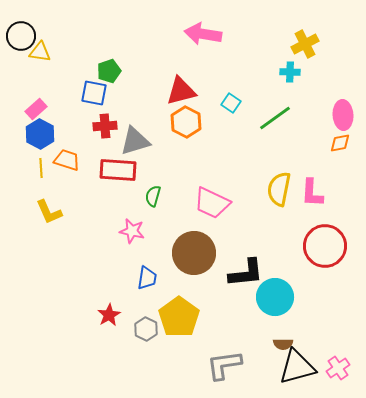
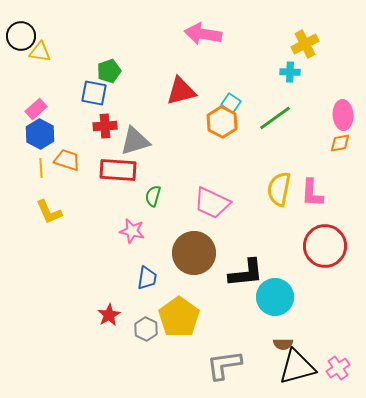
orange hexagon: moved 36 px right
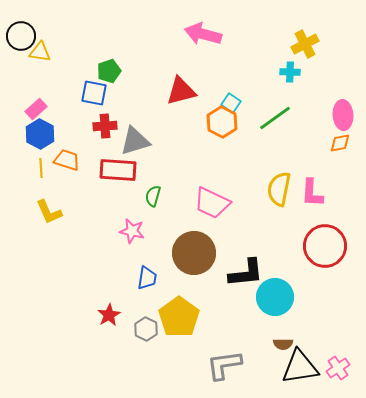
pink arrow: rotated 6 degrees clockwise
black triangle: moved 3 px right; rotated 6 degrees clockwise
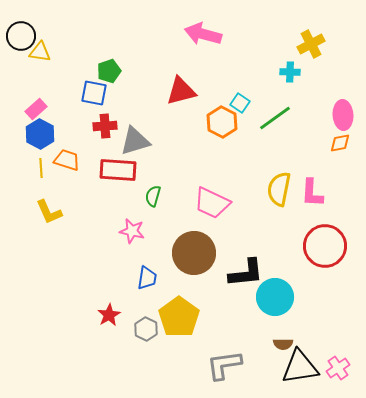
yellow cross: moved 6 px right
cyan square: moved 9 px right
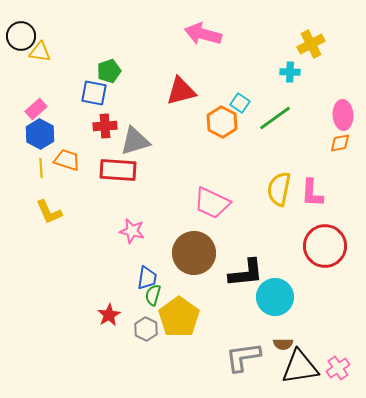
green semicircle: moved 99 px down
gray L-shape: moved 19 px right, 8 px up
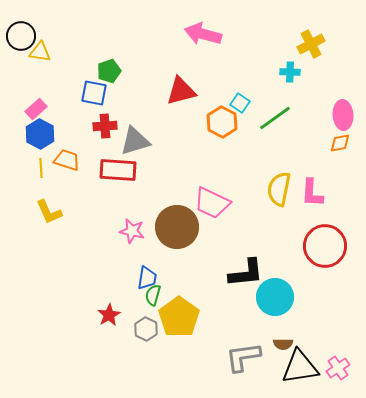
brown circle: moved 17 px left, 26 px up
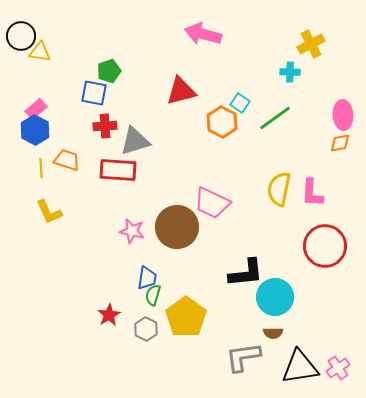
blue hexagon: moved 5 px left, 4 px up
yellow pentagon: moved 7 px right
brown semicircle: moved 10 px left, 11 px up
